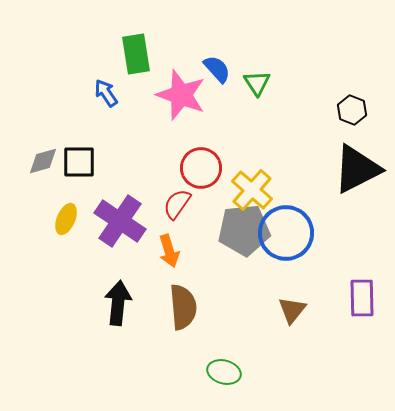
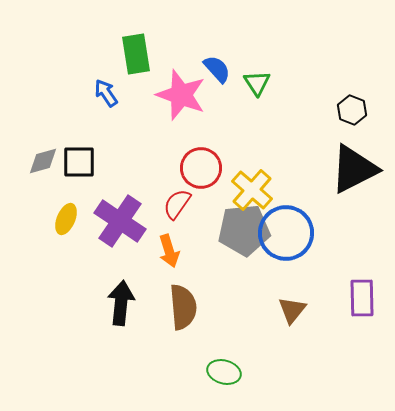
black triangle: moved 3 px left
black arrow: moved 3 px right
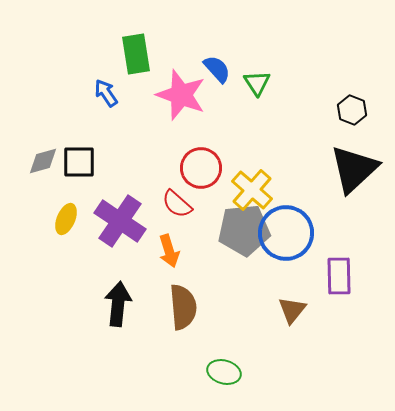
black triangle: rotated 16 degrees counterclockwise
red semicircle: rotated 84 degrees counterclockwise
purple rectangle: moved 23 px left, 22 px up
black arrow: moved 3 px left, 1 px down
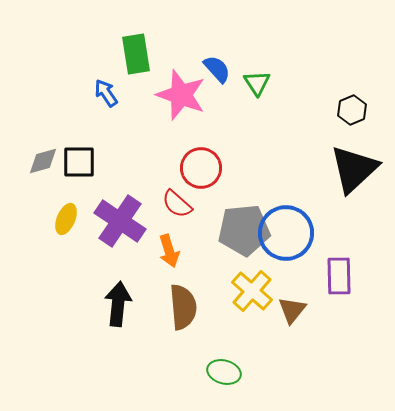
black hexagon: rotated 16 degrees clockwise
yellow cross: moved 101 px down
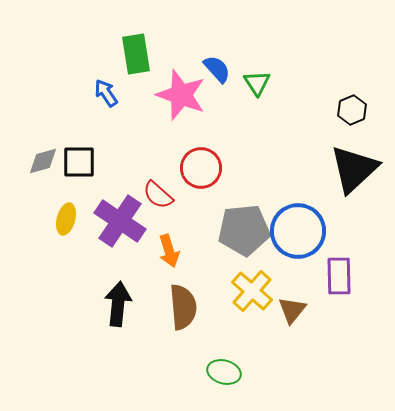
red semicircle: moved 19 px left, 9 px up
yellow ellipse: rotated 8 degrees counterclockwise
blue circle: moved 12 px right, 2 px up
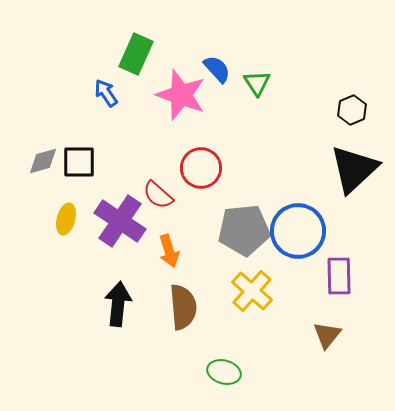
green rectangle: rotated 33 degrees clockwise
brown triangle: moved 35 px right, 25 px down
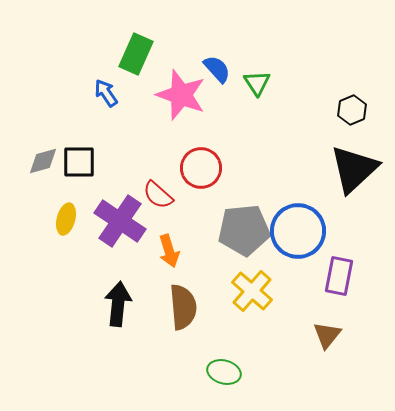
purple rectangle: rotated 12 degrees clockwise
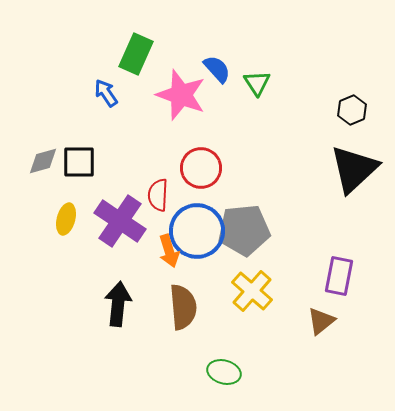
red semicircle: rotated 52 degrees clockwise
blue circle: moved 101 px left
brown triangle: moved 6 px left, 14 px up; rotated 12 degrees clockwise
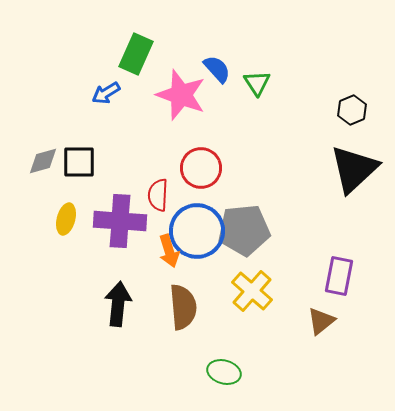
blue arrow: rotated 88 degrees counterclockwise
purple cross: rotated 30 degrees counterclockwise
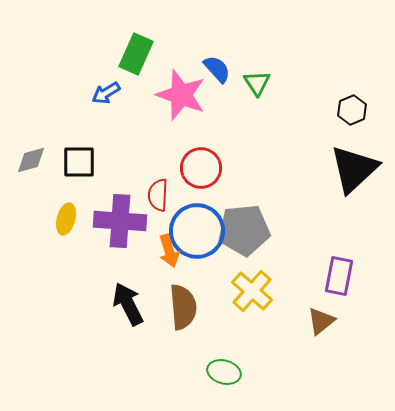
gray diamond: moved 12 px left, 1 px up
black arrow: moved 10 px right; rotated 33 degrees counterclockwise
